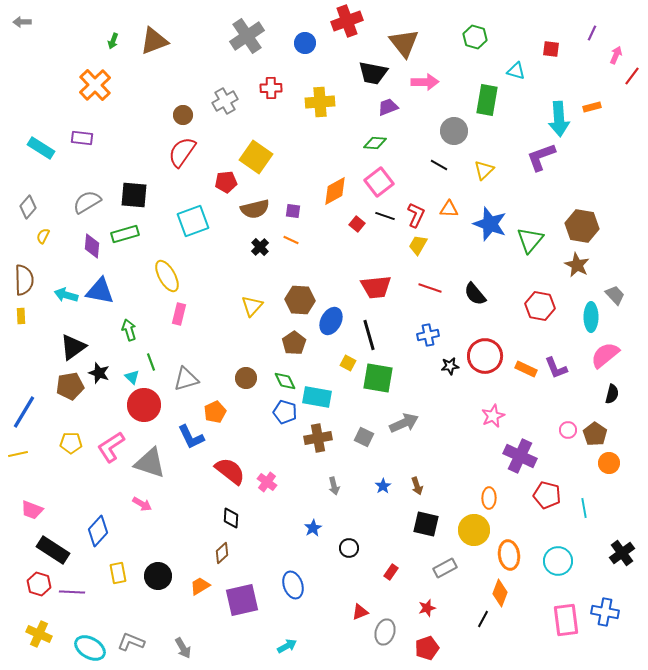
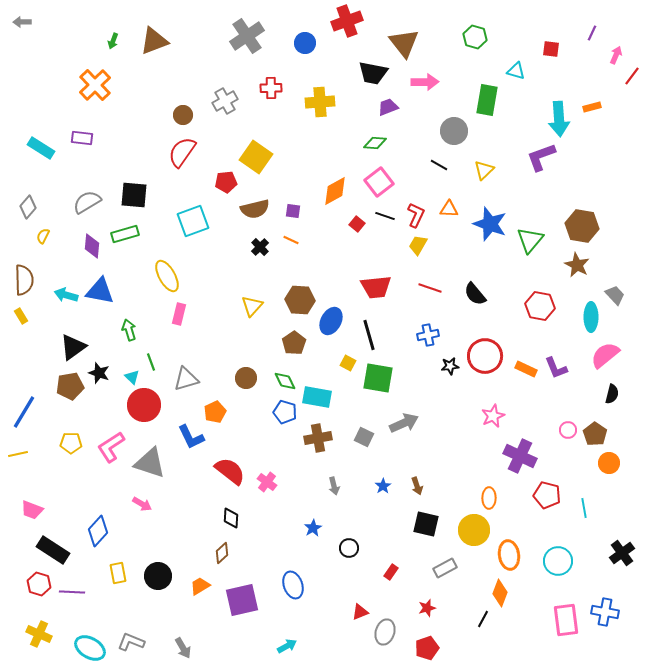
yellow rectangle at (21, 316): rotated 28 degrees counterclockwise
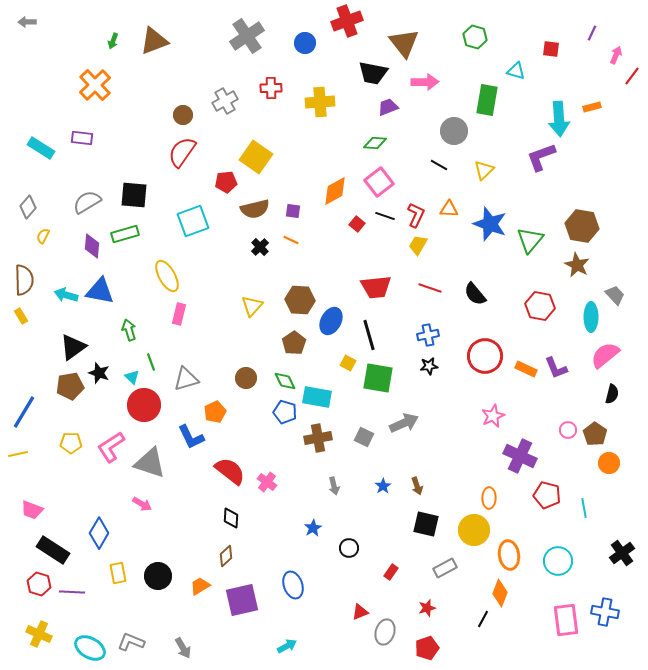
gray arrow at (22, 22): moved 5 px right
black star at (450, 366): moved 21 px left
blue diamond at (98, 531): moved 1 px right, 2 px down; rotated 12 degrees counterclockwise
brown diamond at (222, 553): moved 4 px right, 3 px down
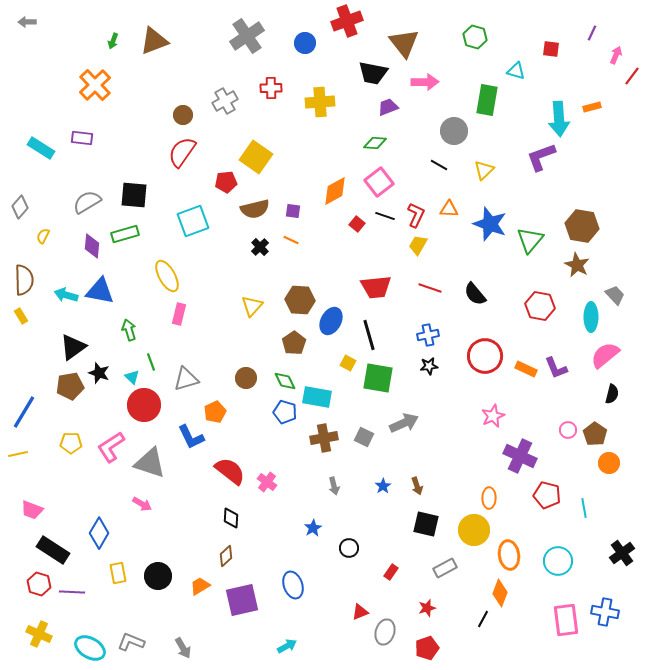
gray diamond at (28, 207): moved 8 px left
brown cross at (318, 438): moved 6 px right
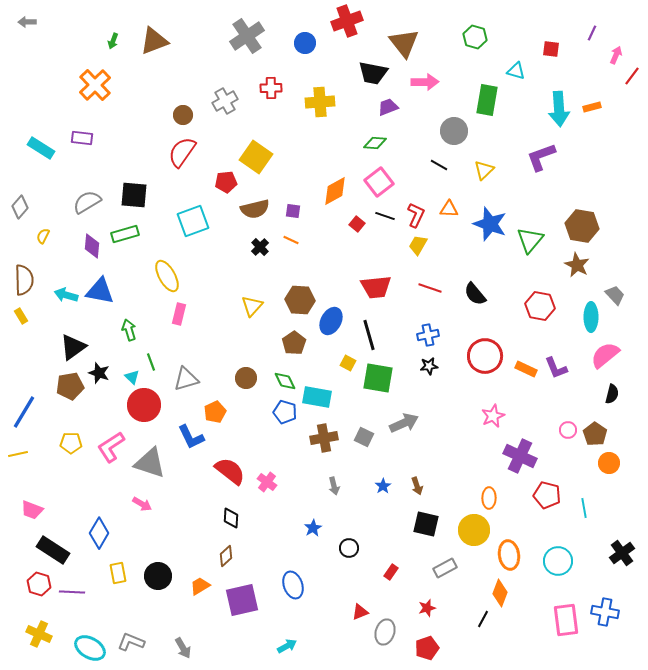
cyan arrow at (559, 119): moved 10 px up
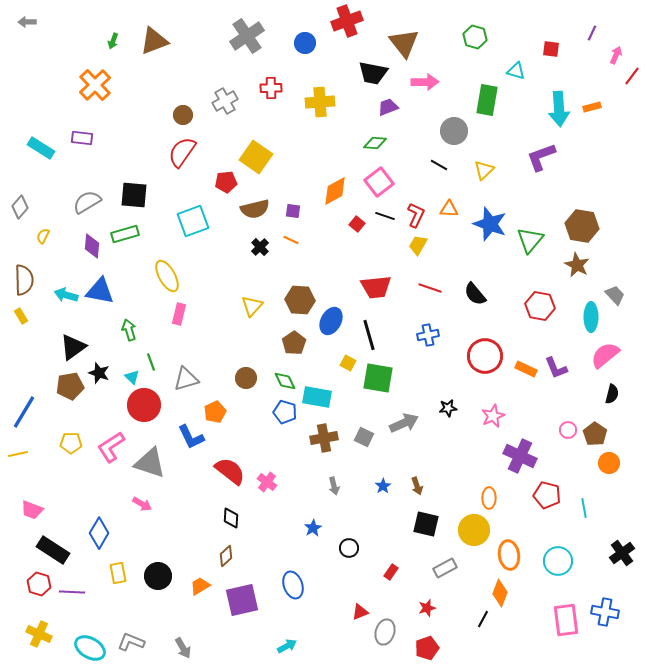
black star at (429, 366): moved 19 px right, 42 px down
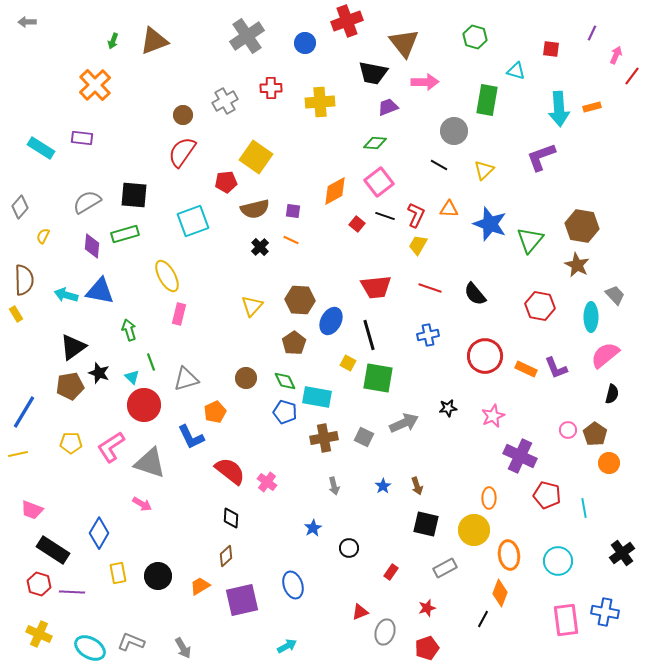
yellow rectangle at (21, 316): moved 5 px left, 2 px up
